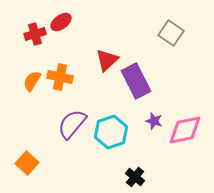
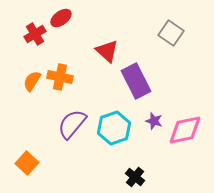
red ellipse: moved 4 px up
red cross: rotated 15 degrees counterclockwise
red triangle: moved 9 px up; rotated 35 degrees counterclockwise
cyan hexagon: moved 3 px right, 4 px up
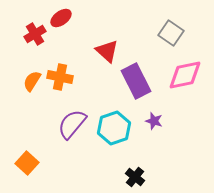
pink diamond: moved 55 px up
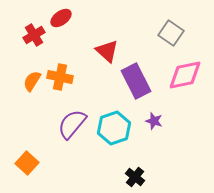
red cross: moved 1 px left, 1 px down
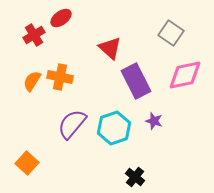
red triangle: moved 3 px right, 3 px up
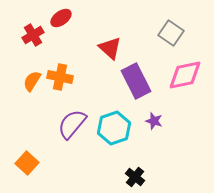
red cross: moved 1 px left
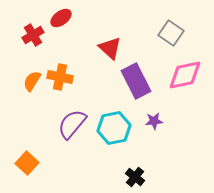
purple star: rotated 24 degrees counterclockwise
cyan hexagon: rotated 8 degrees clockwise
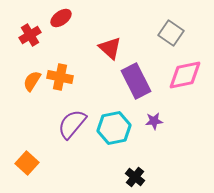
red cross: moved 3 px left
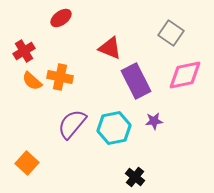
red cross: moved 6 px left, 16 px down
red triangle: rotated 20 degrees counterclockwise
orange semicircle: rotated 80 degrees counterclockwise
